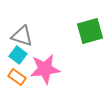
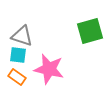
cyan square: rotated 30 degrees counterclockwise
pink star: moved 4 px right; rotated 20 degrees clockwise
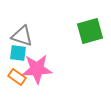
cyan square: moved 2 px up
pink star: moved 12 px left; rotated 16 degrees counterclockwise
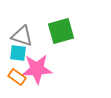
green square: moved 29 px left
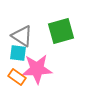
gray triangle: rotated 15 degrees clockwise
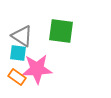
green square: rotated 24 degrees clockwise
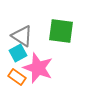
cyan square: rotated 36 degrees counterclockwise
pink star: moved 1 px right, 1 px up; rotated 24 degrees clockwise
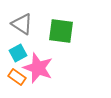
gray triangle: moved 12 px up
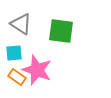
gray triangle: moved 1 px left
cyan square: moved 4 px left; rotated 24 degrees clockwise
pink star: moved 1 px left, 2 px down
